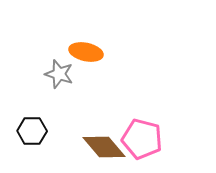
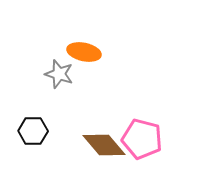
orange ellipse: moved 2 px left
black hexagon: moved 1 px right
brown diamond: moved 2 px up
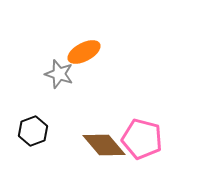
orange ellipse: rotated 40 degrees counterclockwise
black hexagon: rotated 20 degrees counterclockwise
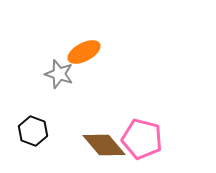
black hexagon: rotated 20 degrees counterclockwise
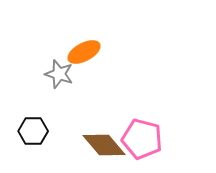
black hexagon: rotated 20 degrees counterclockwise
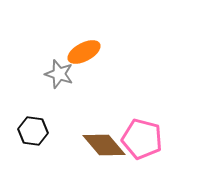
black hexagon: rotated 8 degrees clockwise
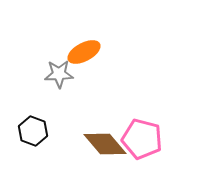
gray star: rotated 20 degrees counterclockwise
black hexagon: rotated 12 degrees clockwise
brown diamond: moved 1 px right, 1 px up
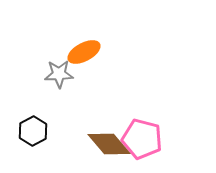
black hexagon: rotated 12 degrees clockwise
brown diamond: moved 4 px right
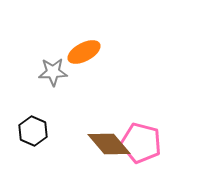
gray star: moved 6 px left, 2 px up
black hexagon: rotated 8 degrees counterclockwise
pink pentagon: moved 1 px left, 4 px down
